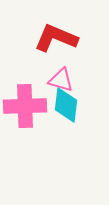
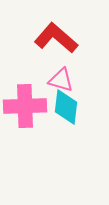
red L-shape: rotated 18 degrees clockwise
cyan diamond: moved 2 px down
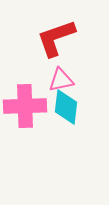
red L-shape: rotated 60 degrees counterclockwise
pink triangle: rotated 28 degrees counterclockwise
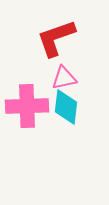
pink triangle: moved 3 px right, 2 px up
pink cross: moved 2 px right
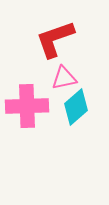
red L-shape: moved 1 px left, 1 px down
cyan diamond: moved 10 px right; rotated 42 degrees clockwise
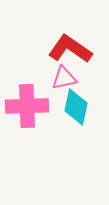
red L-shape: moved 15 px right, 10 px down; rotated 54 degrees clockwise
cyan diamond: rotated 36 degrees counterclockwise
